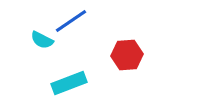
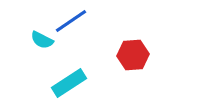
red hexagon: moved 6 px right
cyan rectangle: rotated 12 degrees counterclockwise
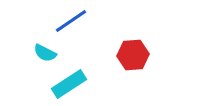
cyan semicircle: moved 3 px right, 13 px down
cyan rectangle: moved 1 px down
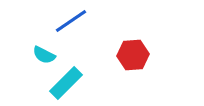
cyan semicircle: moved 1 px left, 2 px down
cyan rectangle: moved 3 px left, 1 px up; rotated 12 degrees counterclockwise
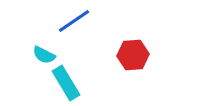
blue line: moved 3 px right
cyan rectangle: rotated 76 degrees counterclockwise
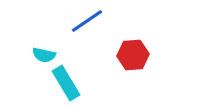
blue line: moved 13 px right
cyan semicircle: rotated 15 degrees counterclockwise
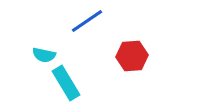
red hexagon: moved 1 px left, 1 px down
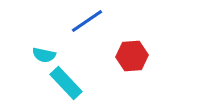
cyan rectangle: rotated 12 degrees counterclockwise
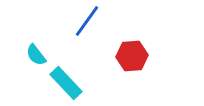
blue line: rotated 20 degrees counterclockwise
cyan semicircle: moved 8 px left; rotated 40 degrees clockwise
